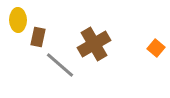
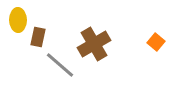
orange square: moved 6 px up
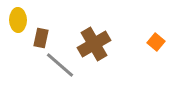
brown rectangle: moved 3 px right, 1 px down
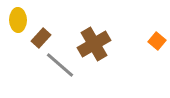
brown rectangle: rotated 30 degrees clockwise
orange square: moved 1 px right, 1 px up
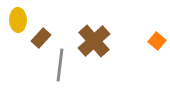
brown cross: moved 3 px up; rotated 12 degrees counterclockwise
gray line: rotated 56 degrees clockwise
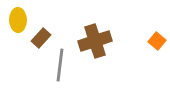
brown cross: moved 1 px right; rotated 24 degrees clockwise
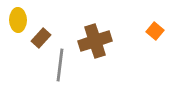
orange square: moved 2 px left, 10 px up
